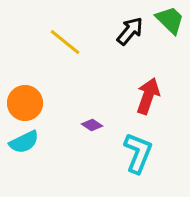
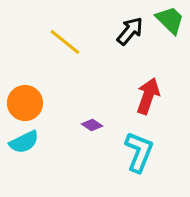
cyan L-shape: moved 1 px right, 1 px up
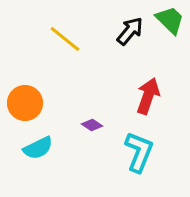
yellow line: moved 3 px up
cyan semicircle: moved 14 px right, 6 px down
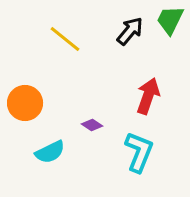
green trapezoid: rotated 108 degrees counterclockwise
cyan semicircle: moved 12 px right, 4 px down
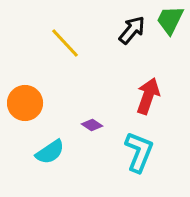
black arrow: moved 2 px right, 1 px up
yellow line: moved 4 px down; rotated 8 degrees clockwise
cyan semicircle: rotated 8 degrees counterclockwise
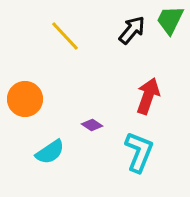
yellow line: moved 7 px up
orange circle: moved 4 px up
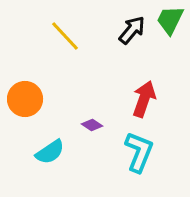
red arrow: moved 4 px left, 3 px down
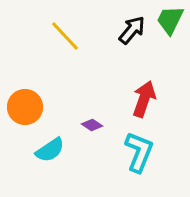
orange circle: moved 8 px down
cyan semicircle: moved 2 px up
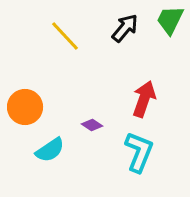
black arrow: moved 7 px left, 2 px up
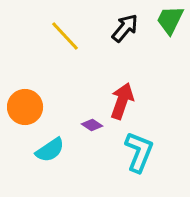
red arrow: moved 22 px left, 2 px down
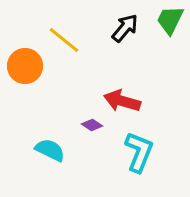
yellow line: moved 1 px left, 4 px down; rotated 8 degrees counterclockwise
red arrow: rotated 93 degrees counterclockwise
orange circle: moved 41 px up
cyan semicircle: rotated 120 degrees counterclockwise
